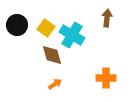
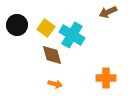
brown arrow: moved 1 px right, 6 px up; rotated 120 degrees counterclockwise
orange arrow: rotated 48 degrees clockwise
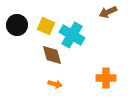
yellow square: moved 2 px up; rotated 12 degrees counterclockwise
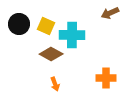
brown arrow: moved 2 px right, 1 px down
black circle: moved 2 px right, 1 px up
cyan cross: rotated 30 degrees counterclockwise
brown diamond: moved 1 px left, 1 px up; rotated 45 degrees counterclockwise
orange arrow: rotated 56 degrees clockwise
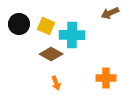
orange arrow: moved 1 px right, 1 px up
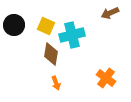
black circle: moved 5 px left, 1 px down
cyan cross: rotated 15 degrees counterclockwise
brown diamond: rotated 70 degrees clockwise
orange cross: rotated 36 degrees clockwise
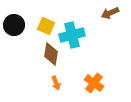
orange cross: moved 12 px left, 5 px down
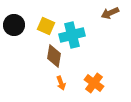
brown diamond: moved 3 px right, 2 px down
orange arrow: moved 5 px right
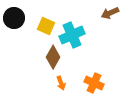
black circle: moved 7 px up
cyan cross: rotated 10 degrees counterclockwise
brown diamond: moved 1 px left, 1 px down; rotated 20 degrees clockwise
orange cross: rotated 12 degrees counterclockwise
